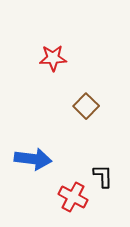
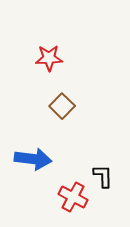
red star: moved 4 px left
brown square: moved 24 px left
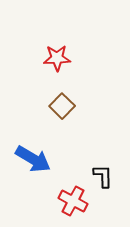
red star: moved 8 px right
blue arrow: rotated 24 degrees clockwise
red cross: moved 4 px down
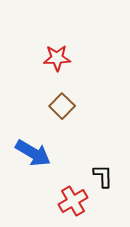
blue arrow: moved 6 px up
red cross: rotated 32 degrees clockwise
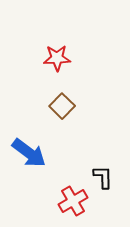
blue arrow: moved 4 px left; rotated 6 degrees clockwise
black L-shape: moved 1 px down
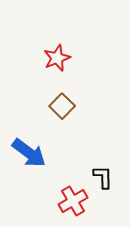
red star: rotated 20 degrees counterclockwise
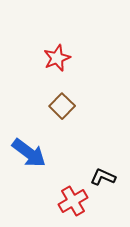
black L-shape: rotated 65 degrees counterclockwise
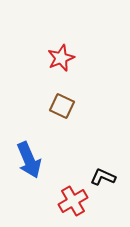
red star: moved 4 px right
brown square: rotated 20 degrees counterclockwise
blue arrow: moved 7 px down; rotated 30 degrees clockwise
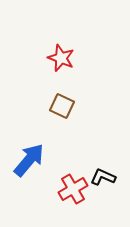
red star: rotated 28 degrees counterclockwise
blue arrow: rotated 117 degrees counterclockwise
red cross: moved 12 px up
